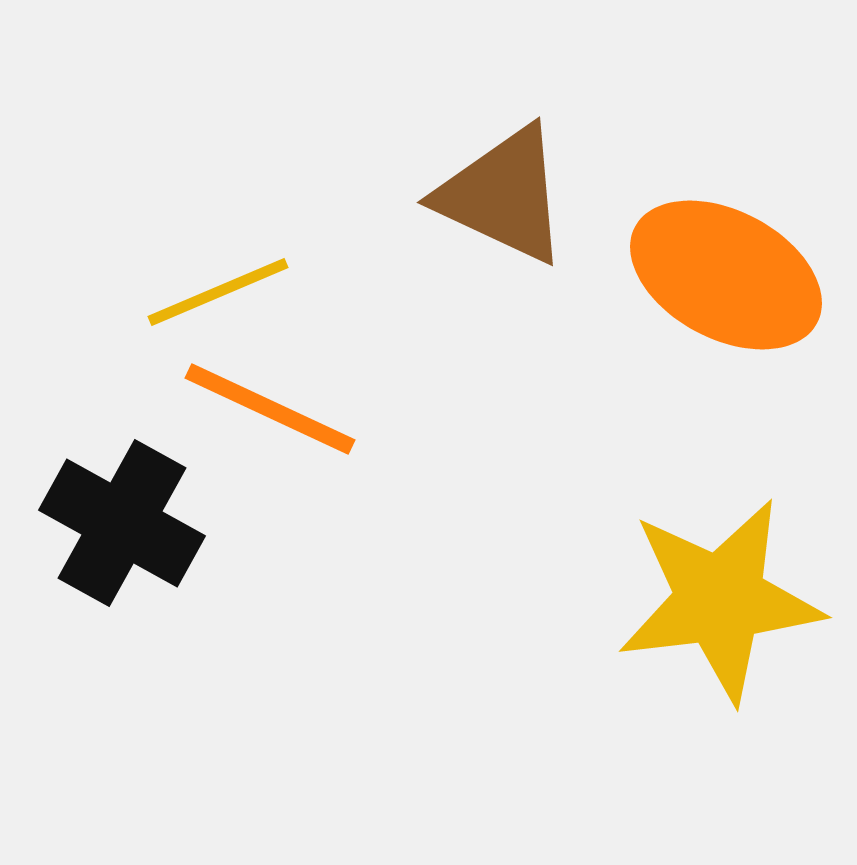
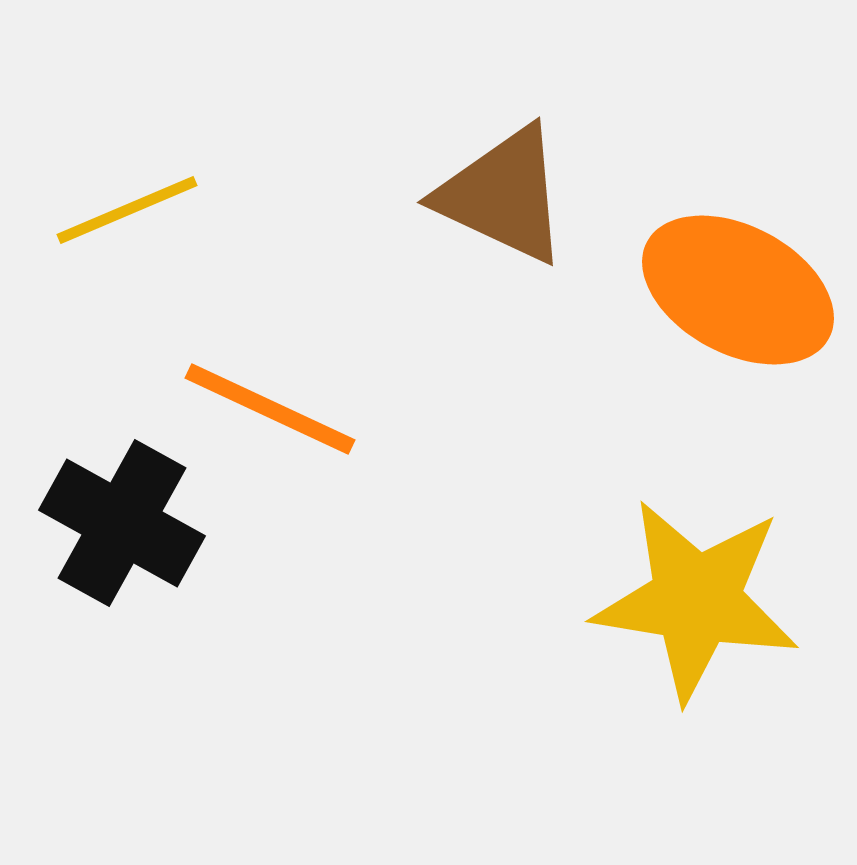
orange ellipse: moved 12 px right, 15 px down
yellow line: moved 91 px left, 82 px up
yellow star: moved 24 px left; rotated 16 degrees clockwise
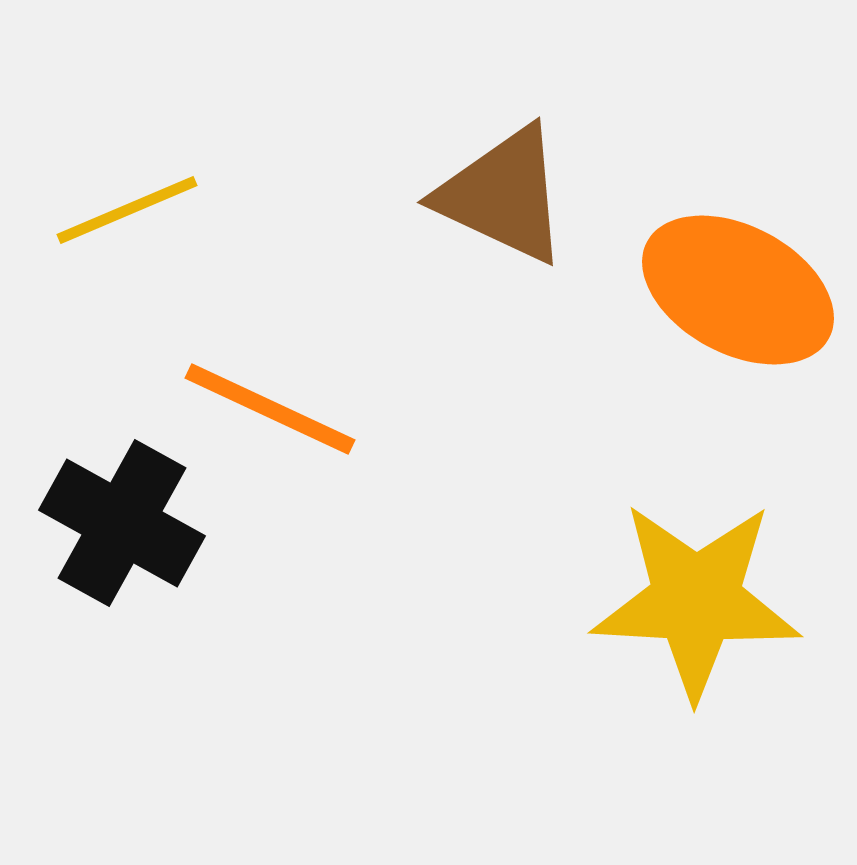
yellow star: rotated 6 degrees counterclockwise
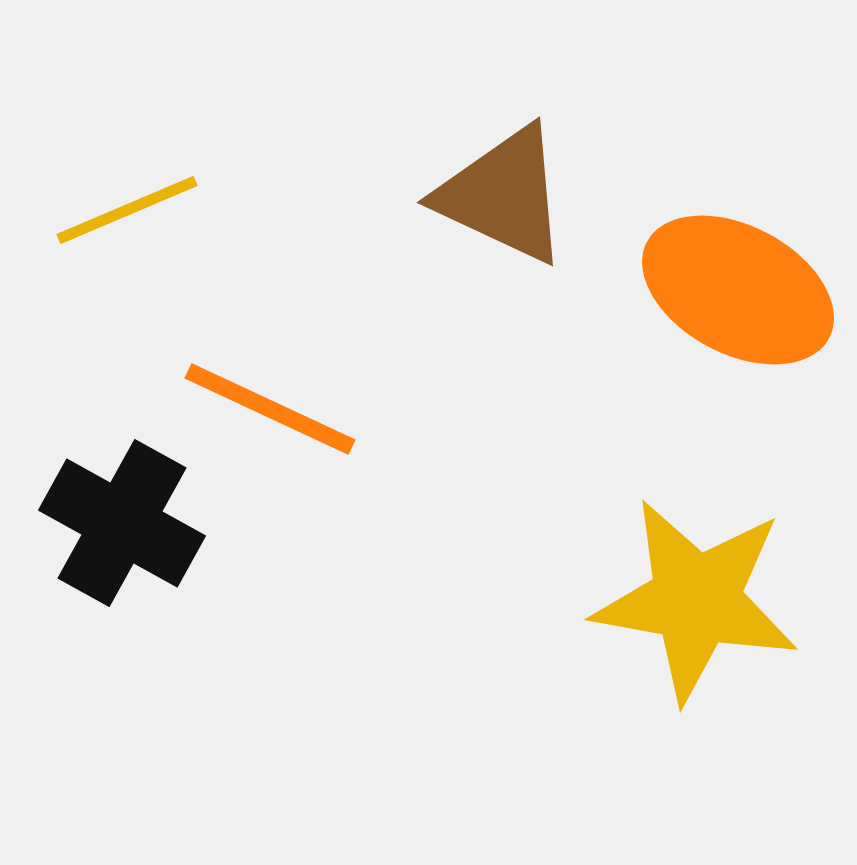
yellow star: rotated 7 degrees clockwise
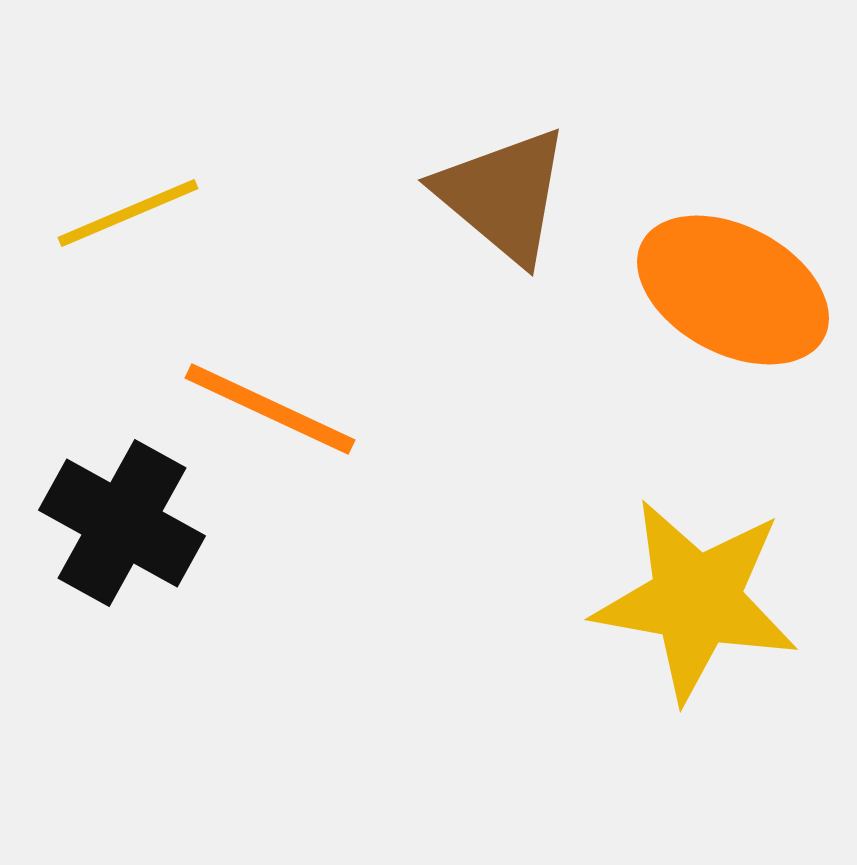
brown triangle: rotated 15 degrees clockwise
yellow line: moved 1 px right, 3 px down
orange ellipse: moved 5 px left
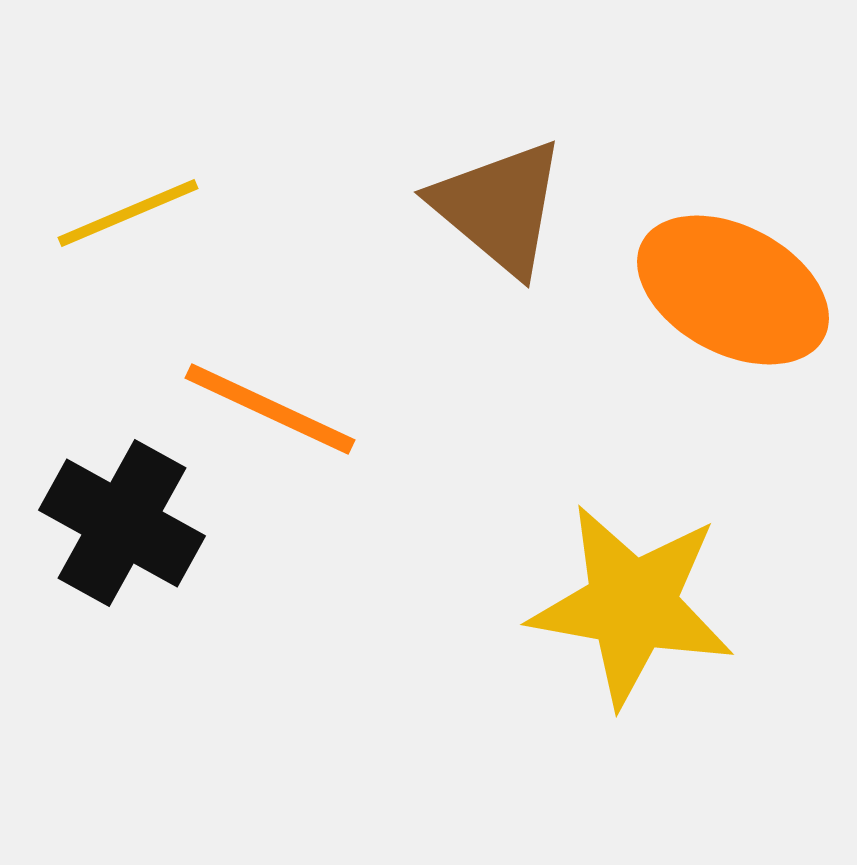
brown triangle: moved 4 px left, 12 px down
yellow star: moved 64 px left, 5 px down
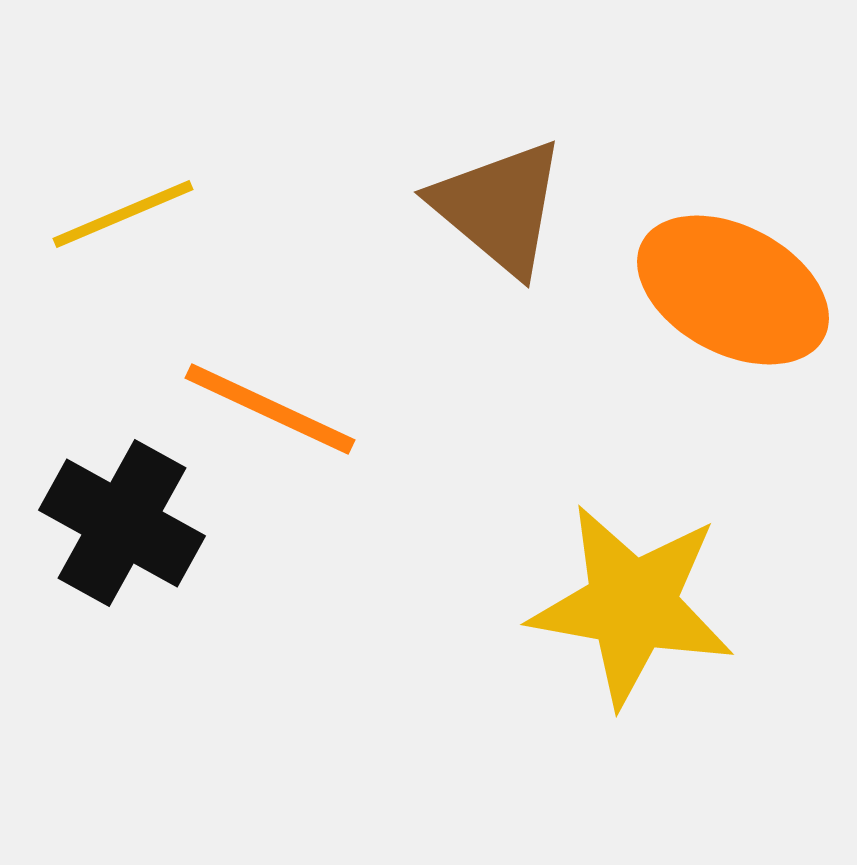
yellow line: moved 5 px left, 1 px down
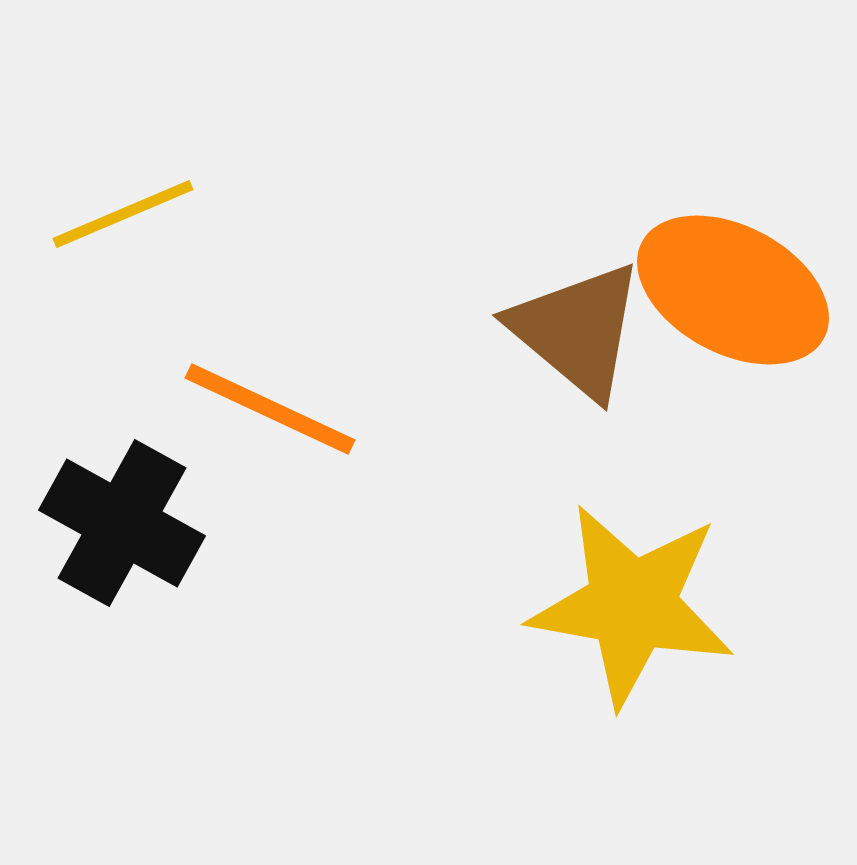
brown triangle: moved 78 px right, 123 px down
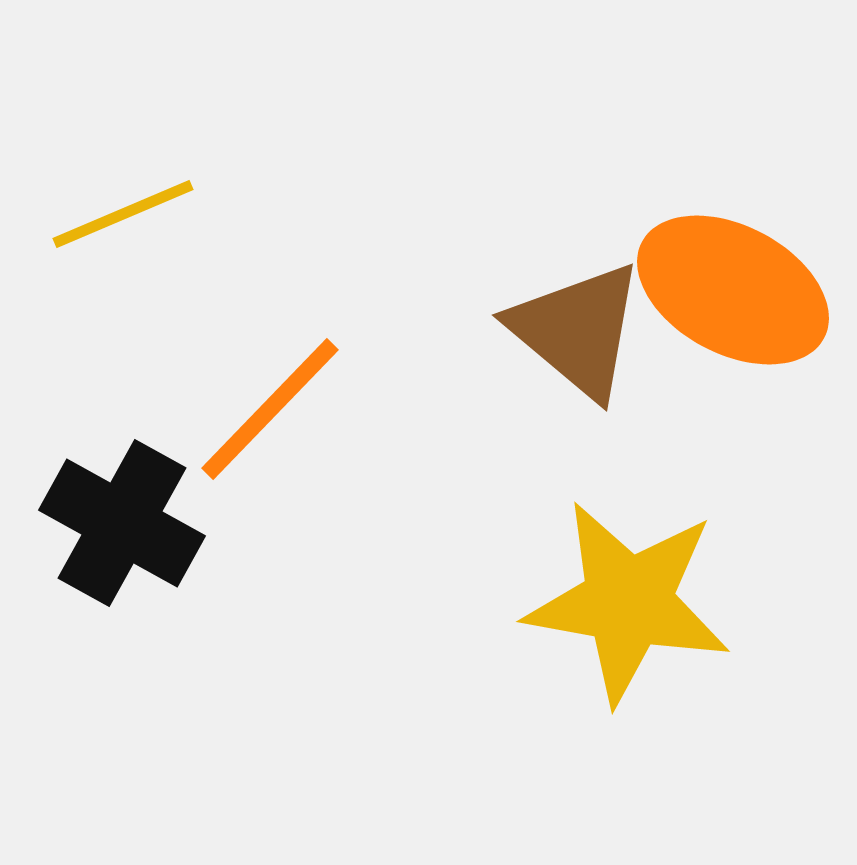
orange line: rotated 71 degrees counterclockwise
yellow star: moved 4 px left, 3 px up
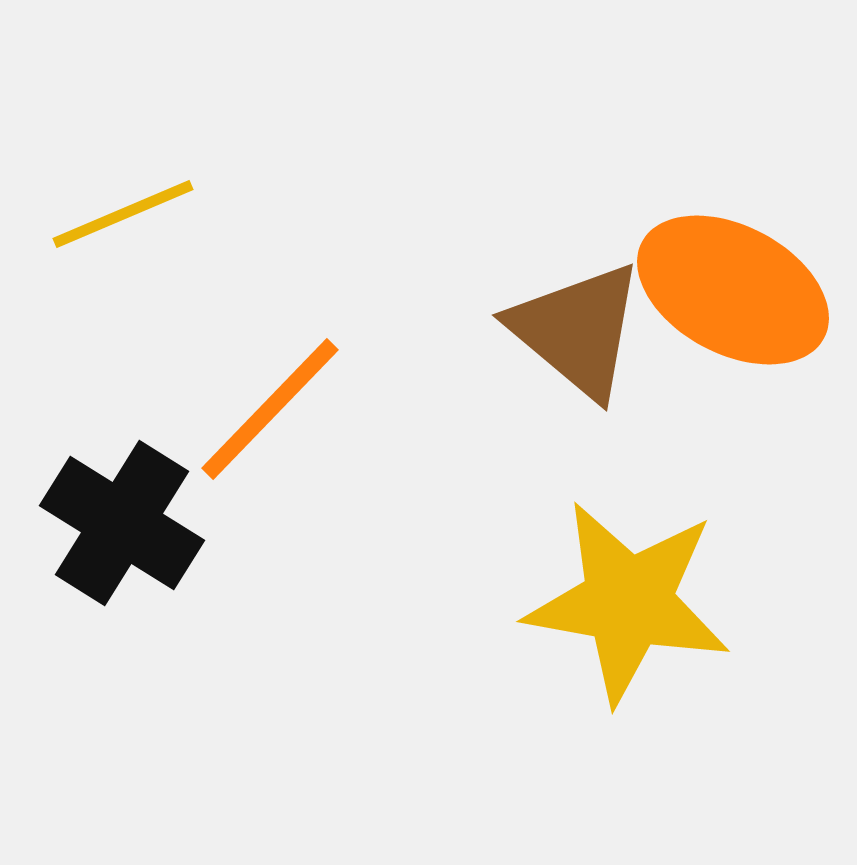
black cross: rotated 3 degrees clockwise
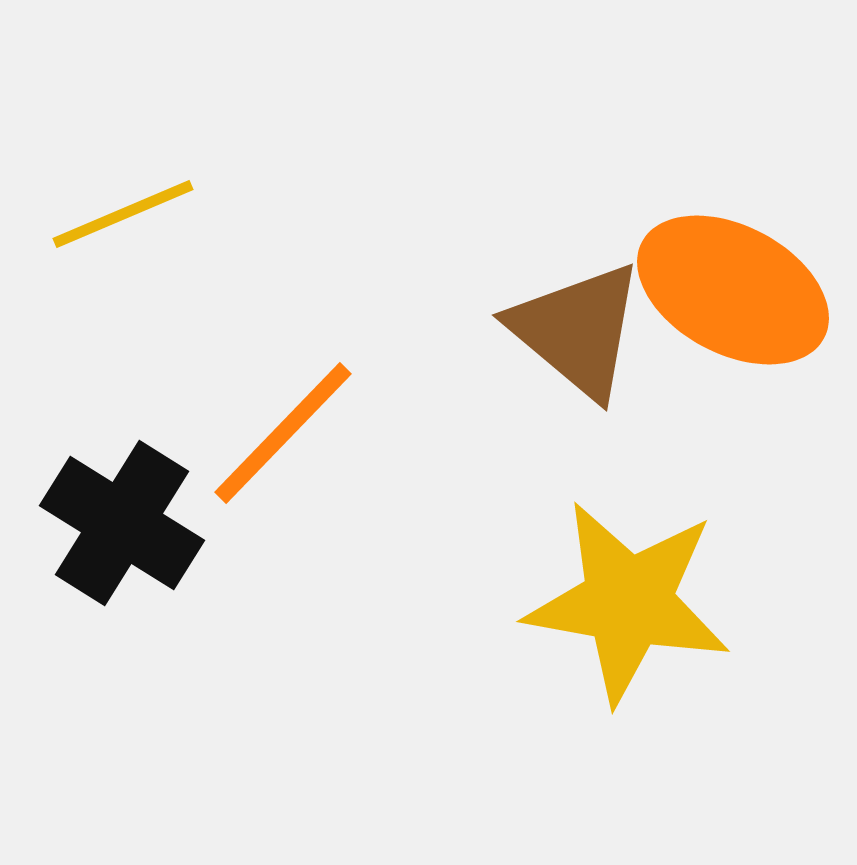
orange line: moved 13 px right, 24 px down
